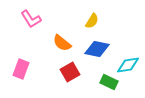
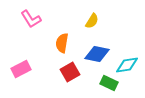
orange semicircle: rotated 60 degrees clockwise
blue diamond: moved 5 px down
cyan diamond: moved 1 px left
pink rectangle: rotated 42 degrees clockwise
green rectangle: moved 1 px down
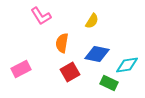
pink L-shape: moved 10 px right, 3 px up
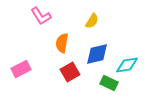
blue diamond: rotated 25 degrees counterclockwise
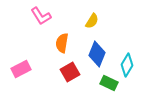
blue diamond: rotated 55 degrees counterclockwise
cyan diamond: rotated 50 degrees counterclockwise
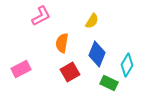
pink L-shape: rotated 85 degrees counterclockwise
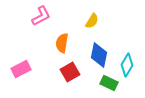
blue diamond: moved 2 px right, 1 px down; rotated 10 degrees counterclockwise
